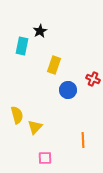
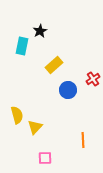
yellow rectangle: rotated 30 degrees clockwise
red cross: rotated 32 degrees clockwise
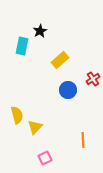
yellow rectangle: moved 6 px right, 5 px up
pink square: rotated 24 degrees counterclockwise
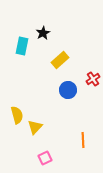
black star: moved 3 px right, 2 px down
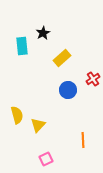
cyan rectangle: rotated 18 degrees counterclockwise
yellow rectangle: moved 2 px right, 2 px up
yellow triangle: moved 3 px right, 2 px up
pink square: moved 1 px right, 1 px down
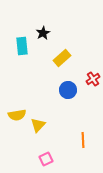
yellow semicircle: rotated 96 degrees clockwise
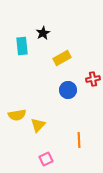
yellow rectangle: rotated 12 degrees clockwise
red cross: rotated 24 degrees clockwise
orange line: moved 4 px left
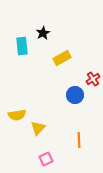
red cross: rotated 24 degrees counterclockwise
blue circle: moved 7 px right, 5 px down
yellow triangle: moved 3 px down
